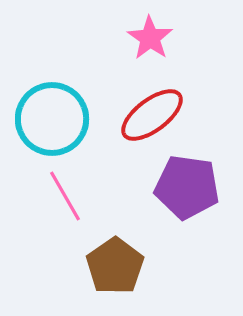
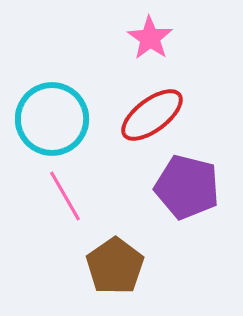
purple pentagon: rotated 6 degrees clockwise
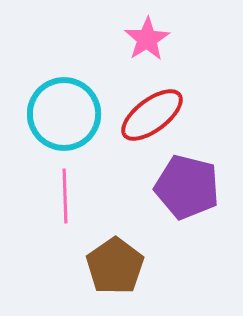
pink star: moved 3 px left, 1 px down; rotated 6 degrees clockwise
cyan circle: moved 12 px right, 5 px up
pink line: rotated 28 degrees clockwise
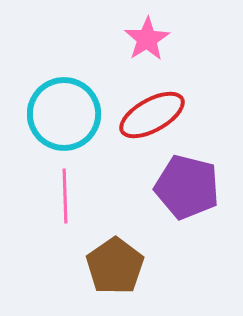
red ellipse: rotated 8 degrees clockwise
